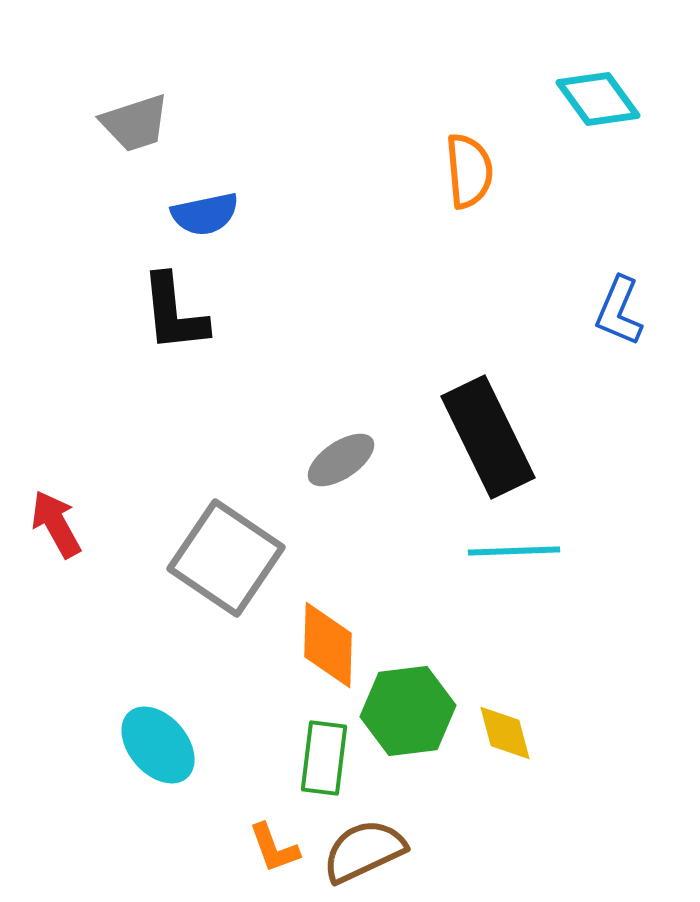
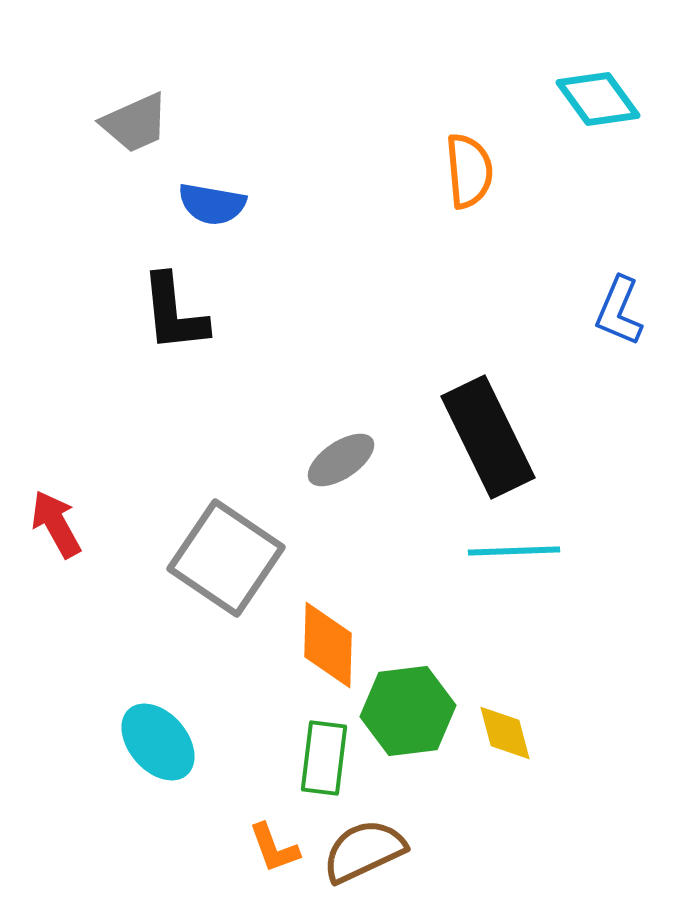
gray trapezoid: rotated 6 degrees counterclockwise
blue semicircle: moved 7 px right, 10 px up; rotated 22 degrees clockwise
cyan ellipse: moved 3 px up
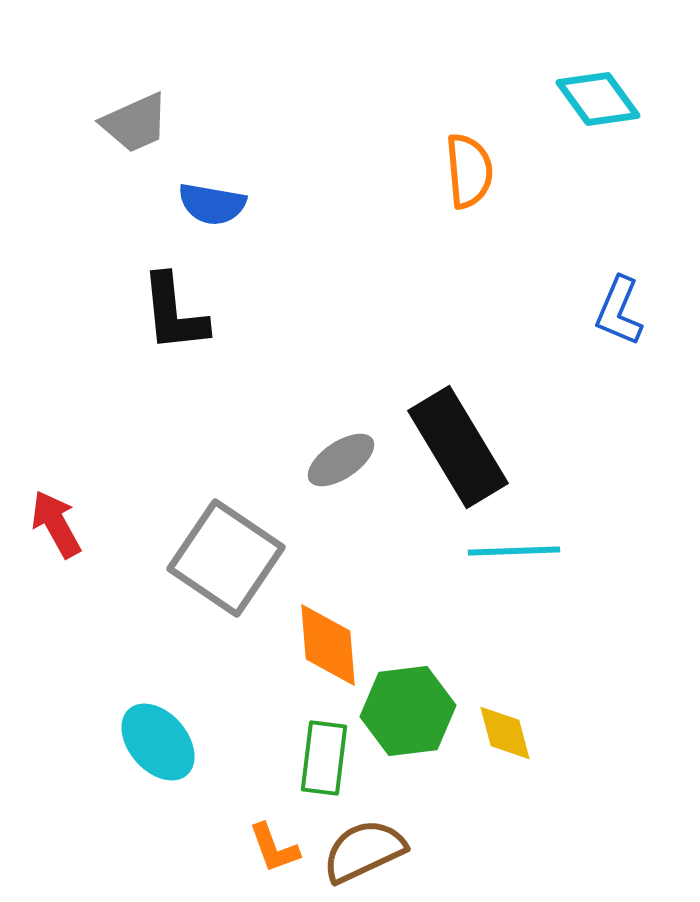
black rectangle: moved 30 px left, 10 px down; rotated 5 degrees counterclockwise
orange diamond: rotated 6 degrees counterclockwise
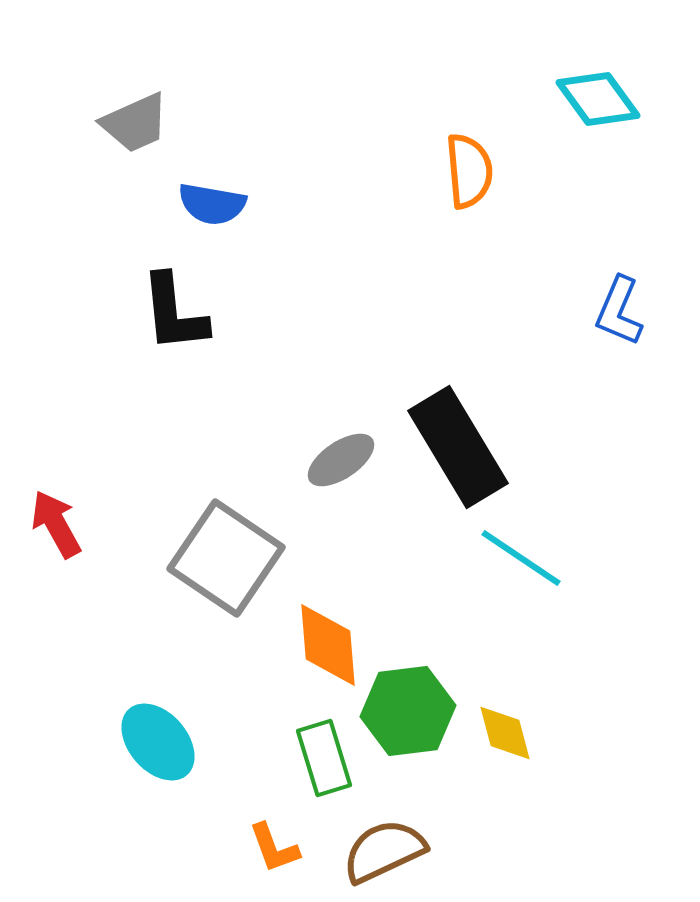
cyan line: moved 7 px right, 7 px down; rotated 36 degrees clockwise
green rectangle: rotated 24 degrees counterclockwise
brown semicircle: moved 20 px right
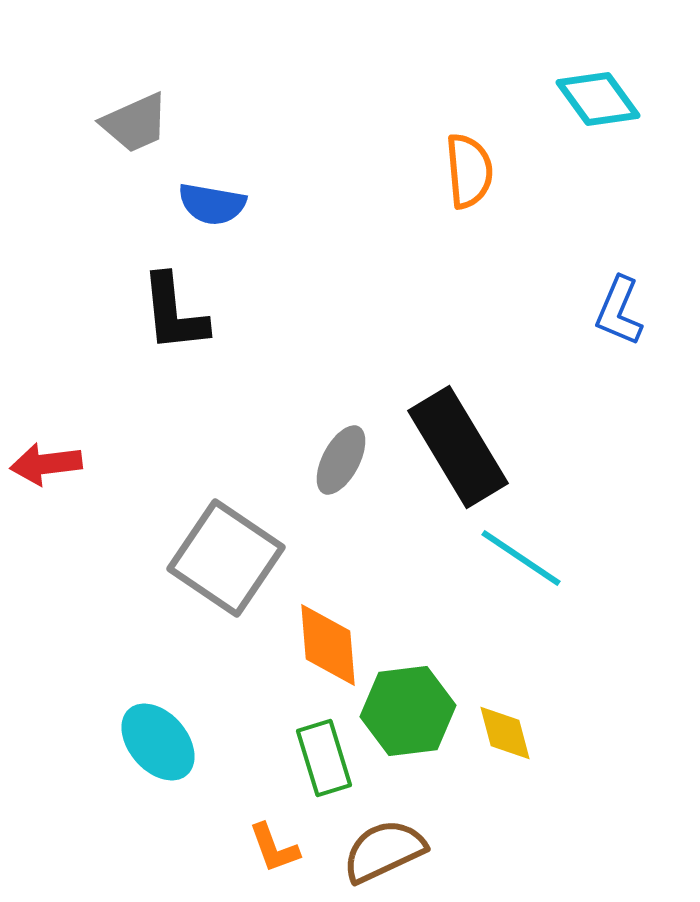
gray ellipse: rotated 28 degrees counterclockwise
red arrow: moved 10 px left, 60 px up; rotated 68 degrees counterclockwise
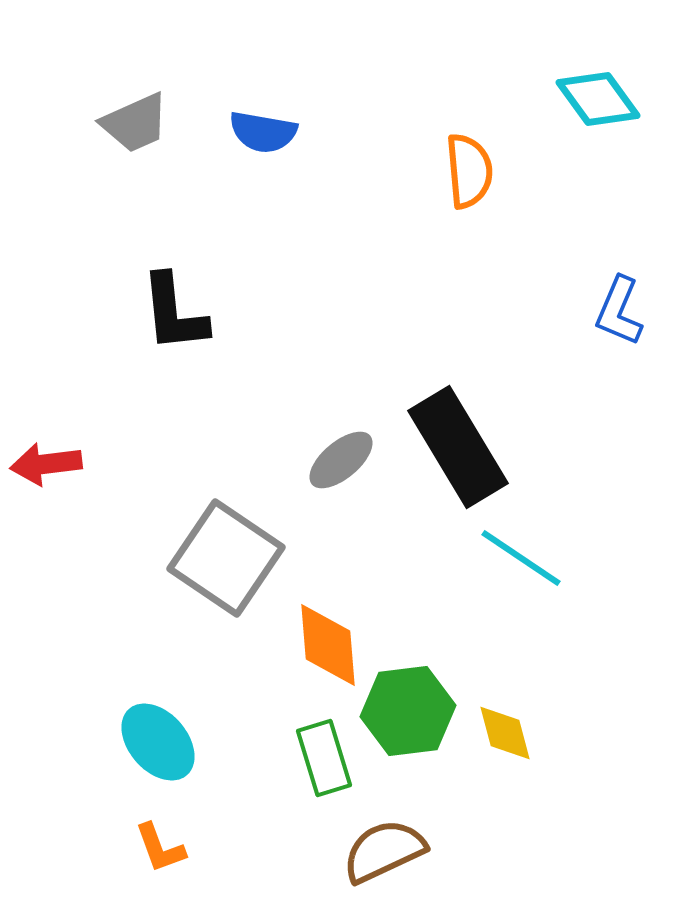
blue semicircle: moved 51 px right, 72 px up
gray ellipse: rotated 22 degrees clockwise
orange L-shape: moved 114 px left
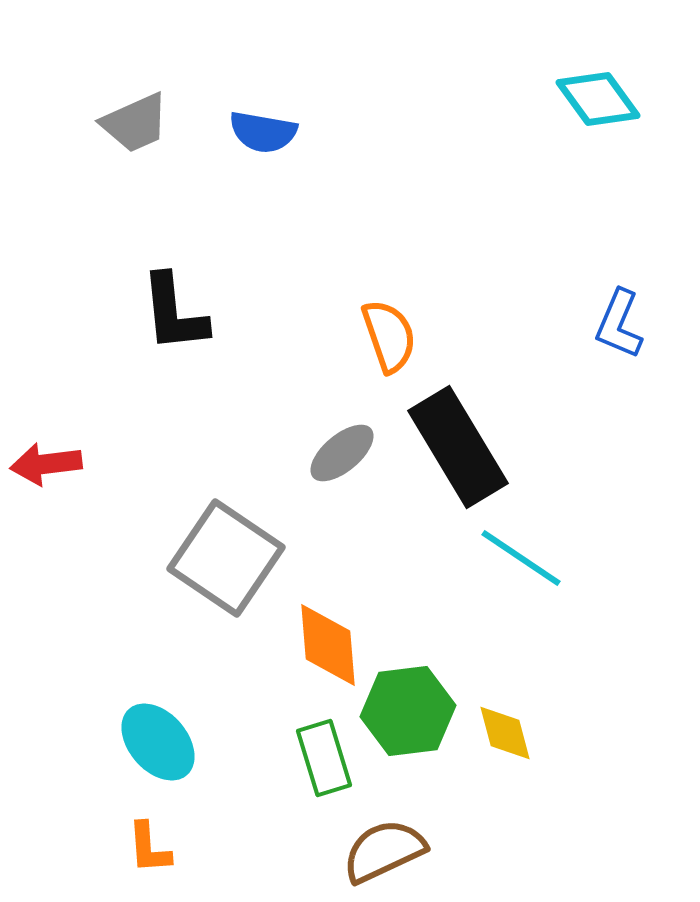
orange semicircle: moved 80 px left, 165 px down; rotated 14 degrees counterclockwise
blue L-shape: moved 13 px down
gray ellipse: moved 1 px right, 7 px up
orange L-shape: moved 11 px left; rotated 16 degrees clockwise
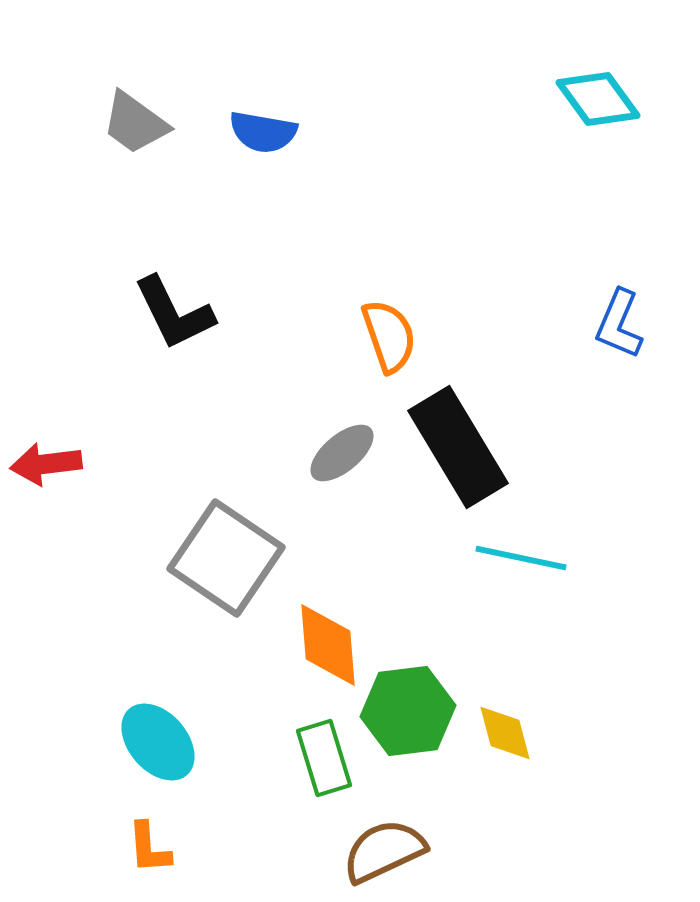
gray trapezoid: rotated 60 degrees clockwise
black L-shape: rotated 20 degrees counterclockwise
cyan line: rotated 22 degrees counterclockwise
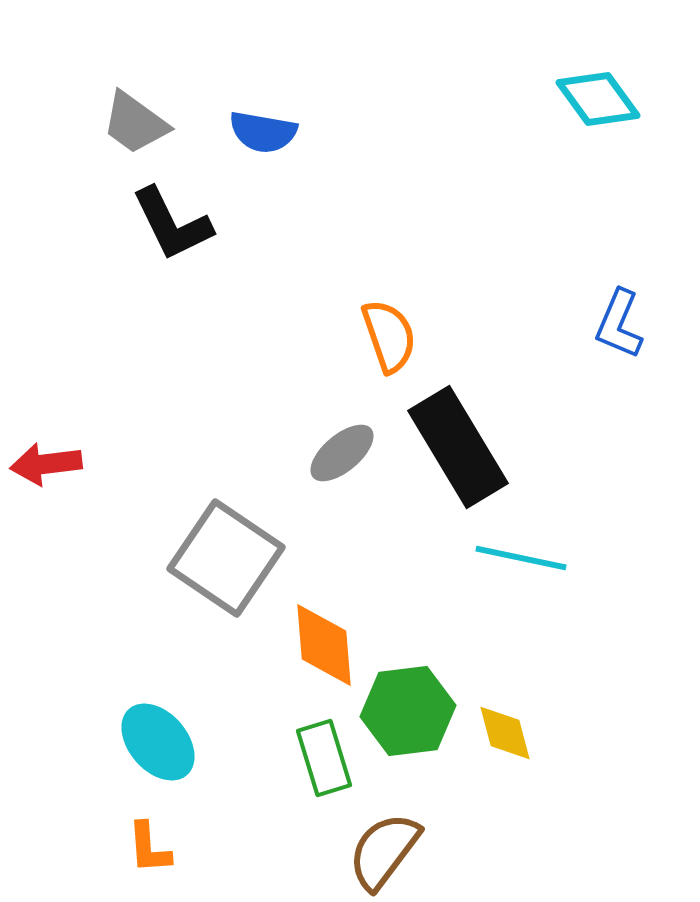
black L-shape: moved 2 px left, 89 px up
orange diamond: moved 4 px left
brown semicircle: rotated 28 degrees counterclockwise
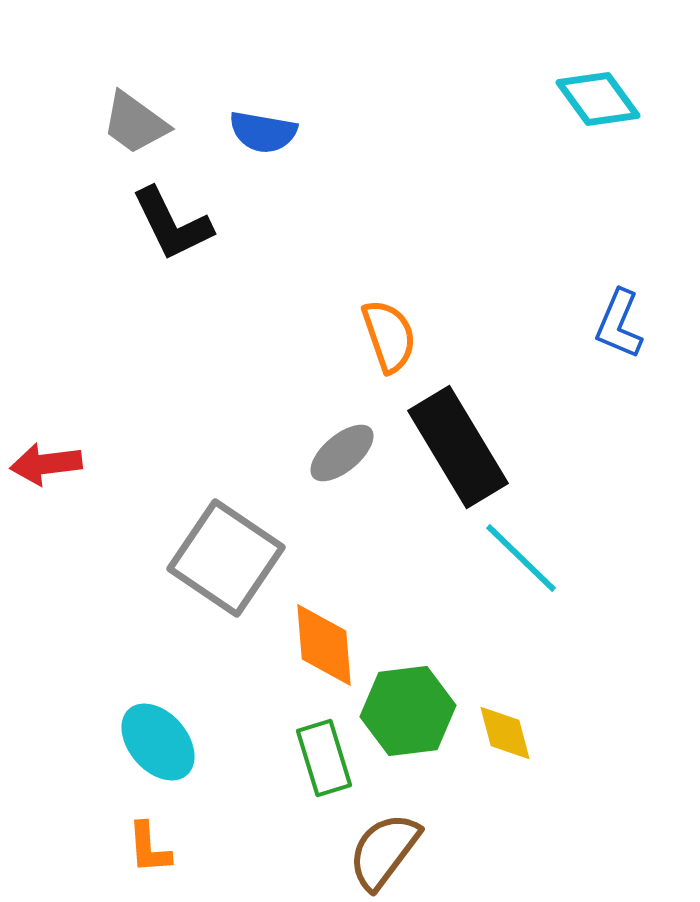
cyan line: rotated 32 degrees clockwise
